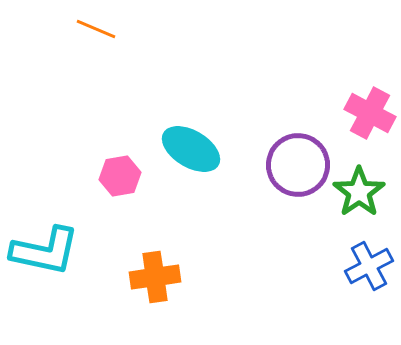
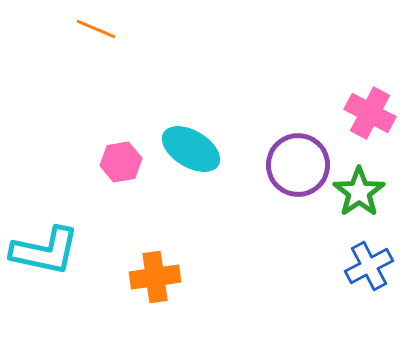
pink hexagon: moved 1 px right, 14 px up
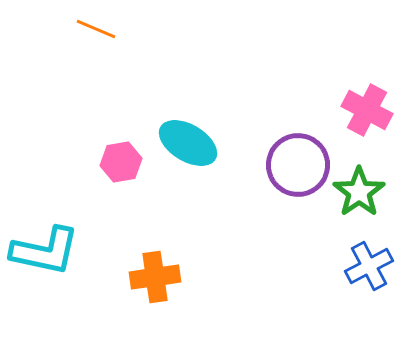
pink cross: moved 3 px left, 3 px up
cyan ellipse: moved 3 px left, 6 px up
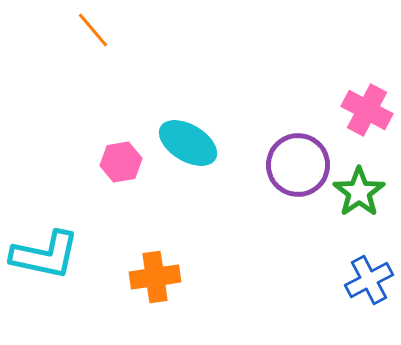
orange line: moved 3 px left, 1 px down; rotated 27 degrees clockwise
cyan L-shape: moved 4 px down
blue cross: moved 14 px down
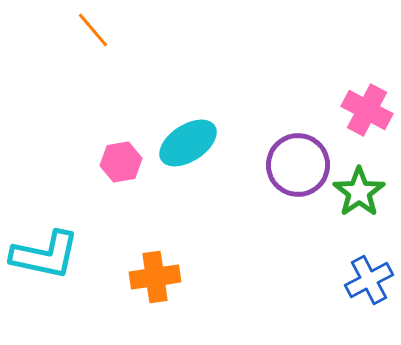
cyan ellipse: rotated 64 degrees counterclockwise
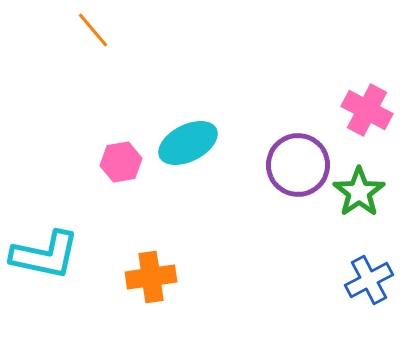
cyan ellipse: rotated 6 degrees clockwise
orange cross: moved 4 px left
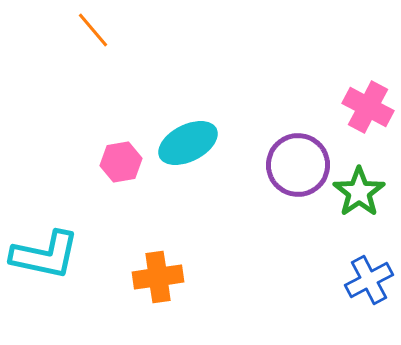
pink cross: moved 1 px right, 3 px up
orange cross: moved 7 px right
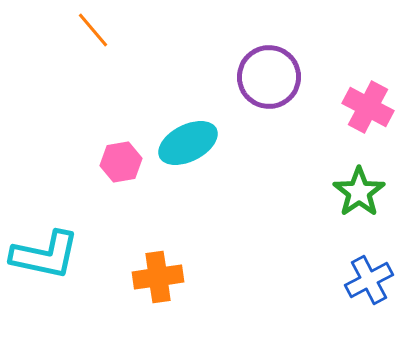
purple circle: moved 29 px left, 88 px up
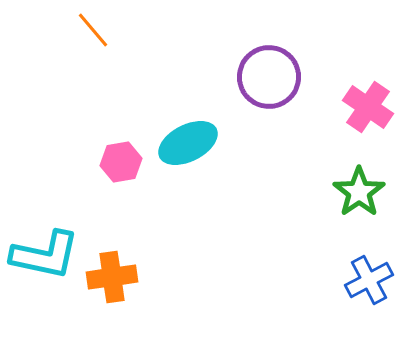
pink cross: rotated 6 degrees clockwise
orange cross: moved 46 px left
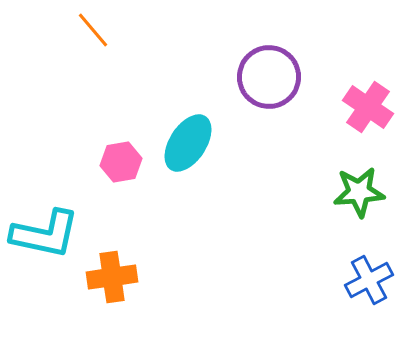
cyan ellipse: rotated 30 degrees counterclockwise
green star: rotated 30 degrees clockwise
cyan L-shape: moved 21 px up
